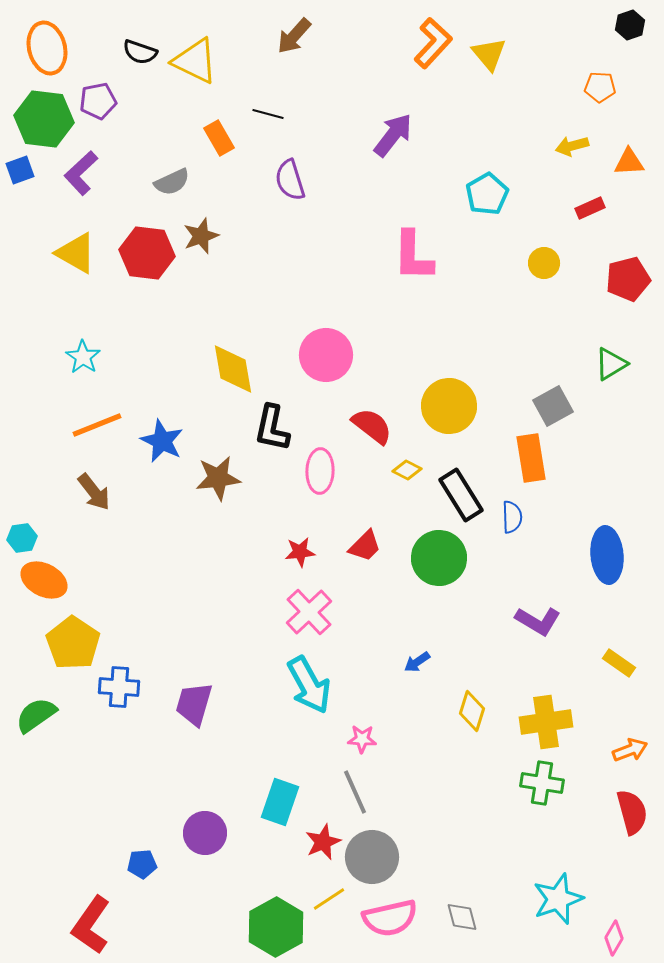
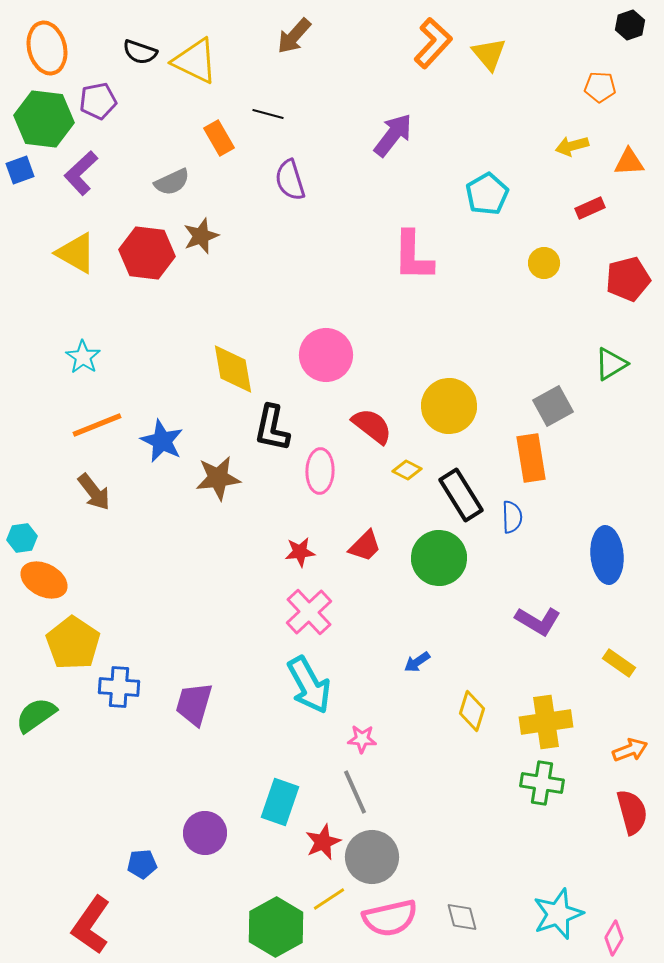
cyan star at (558, 899): moved 15 px down
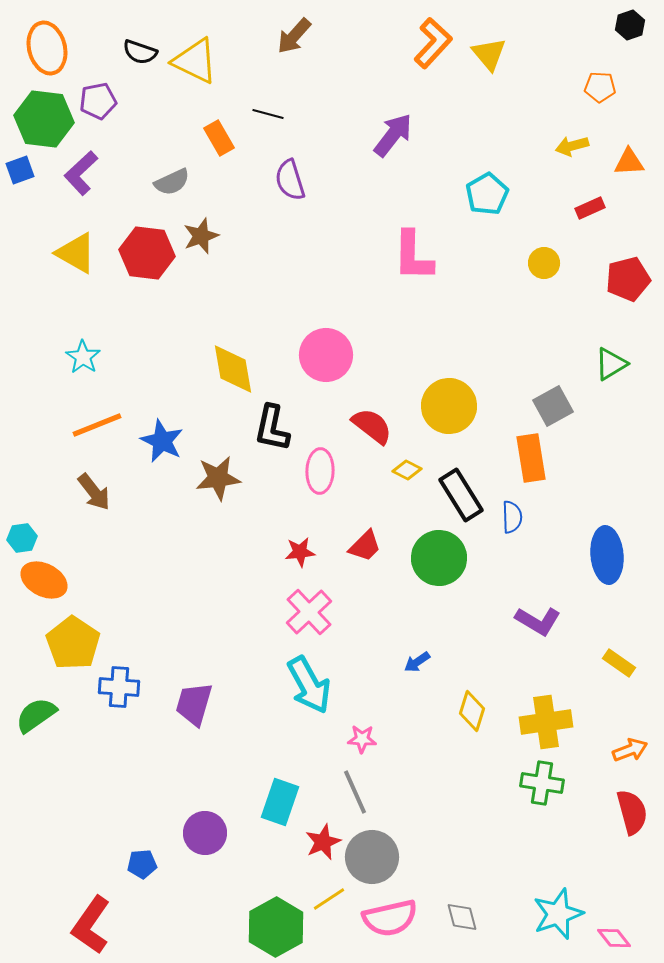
pink diamond at (614, 938): rotated 68 degrees counterclockwise
